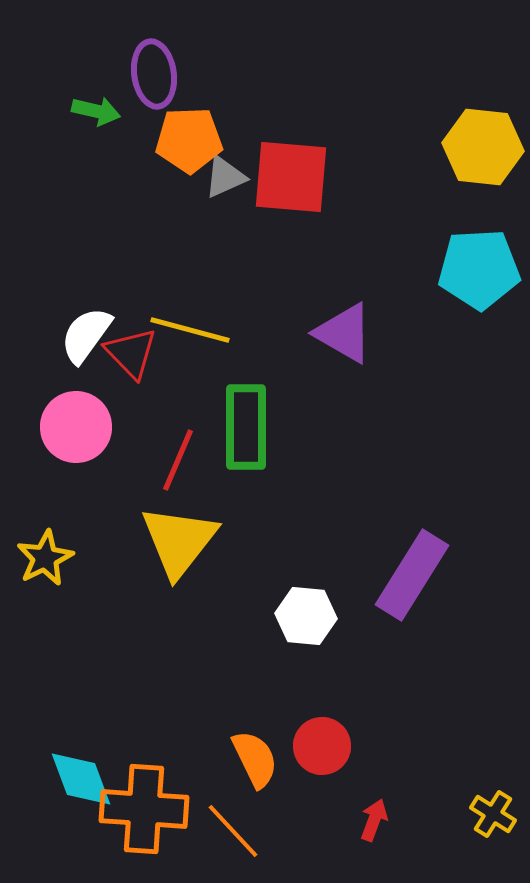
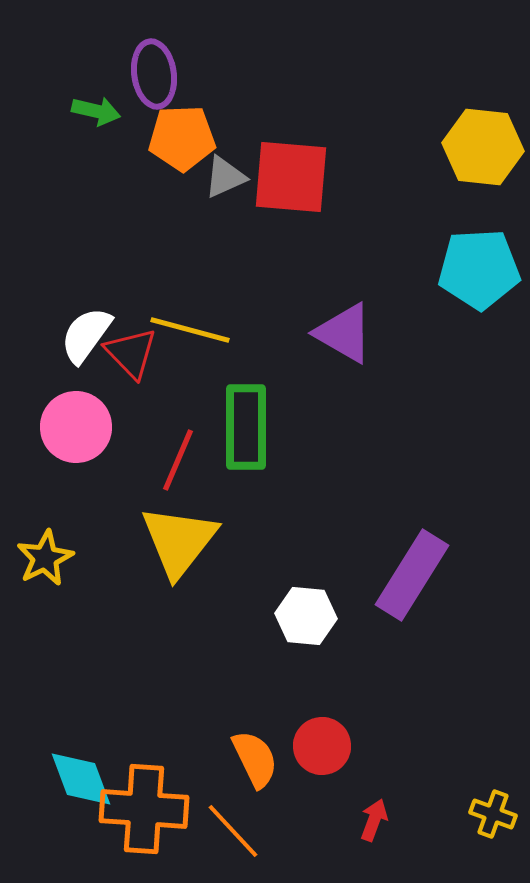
orange pentagon: moved 7 px left, 2 px up
yellow cross: rotated 12 degrees counterclockwise
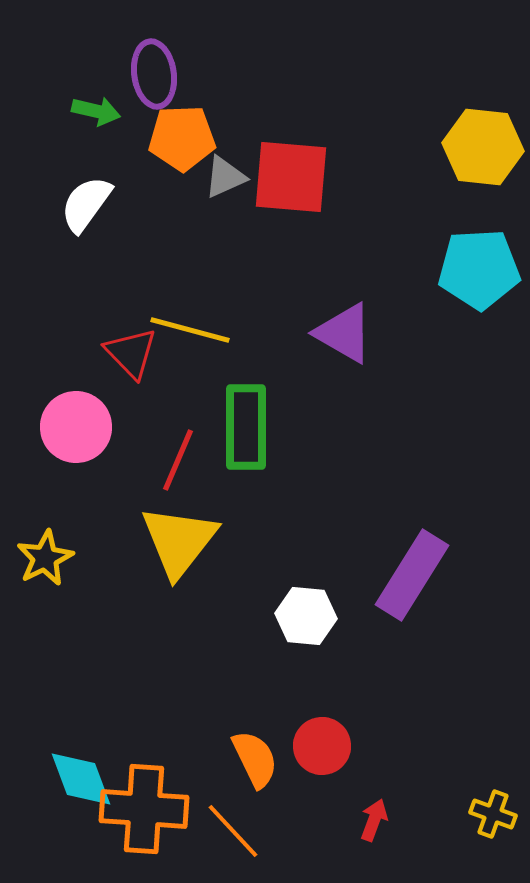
white semicircle: moved 131 px up
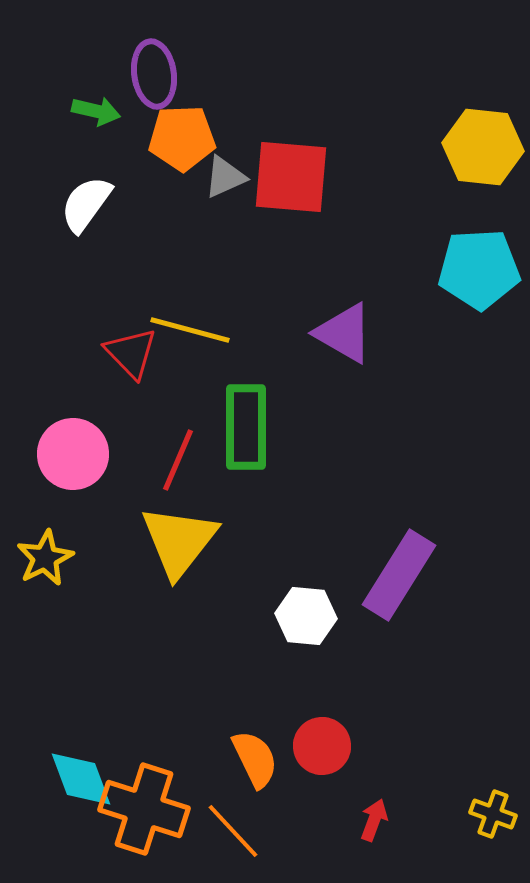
pink circle: moved 3 px left, 27 px down
purple rectangle: moved 13 px left
orange cross: rotated 14 degrees clockwise
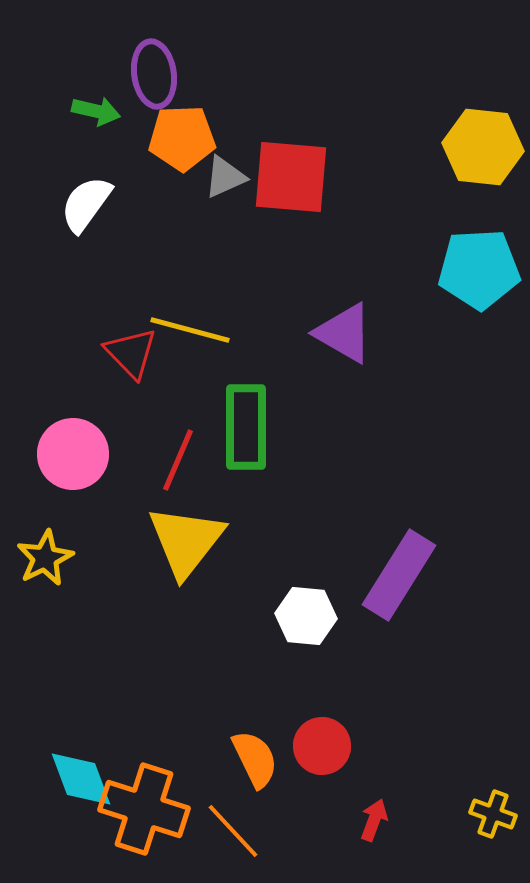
yellow triangle: moved 7 px right
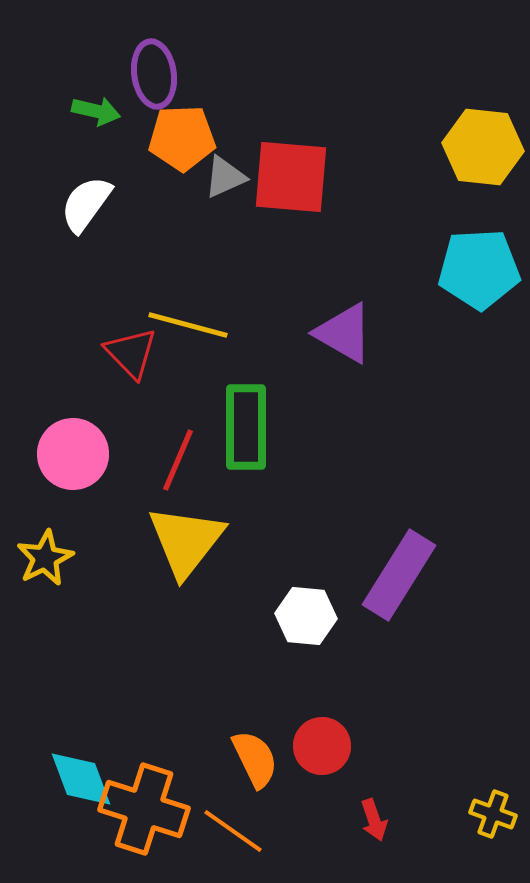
yellow line: moved 2 px left, 5 px up
red arrow: rotated 141 degrees clockwise
orange line: rotated 12 degrees counterclockwise
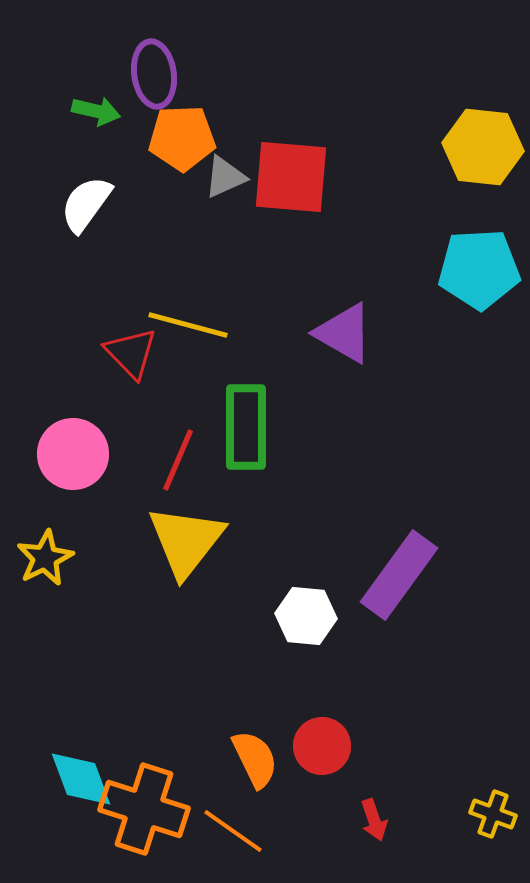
purple rectangle: rotated 4 degrees clockwise
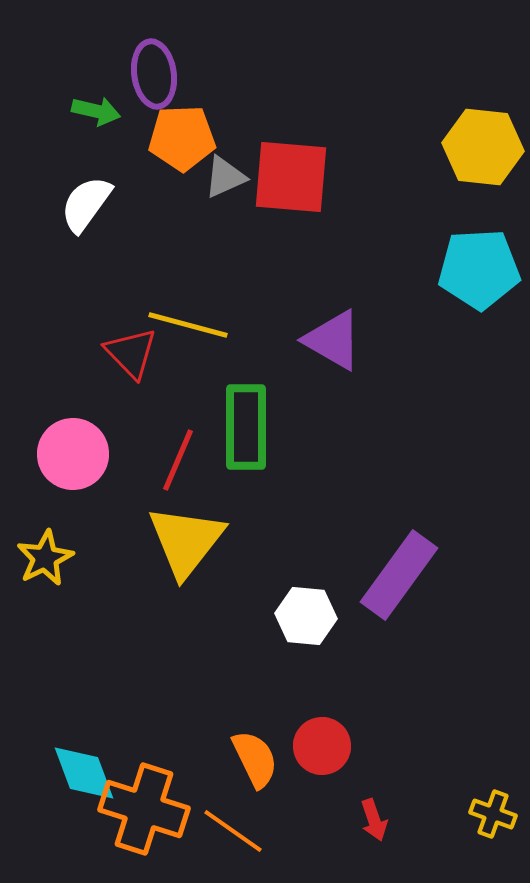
purple triangle: moved 11 px left, 7 px down
cyan diamond: moved 3 px right, 6 px up
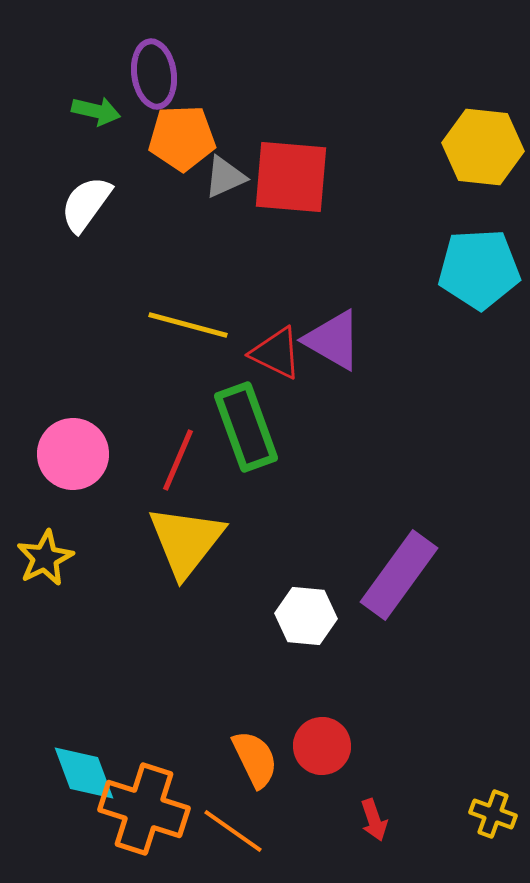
red triangle: moved 145 px right; rotated 20 degrees counterclockwise
green rectangle: rotated 20 degrees counterclockwise
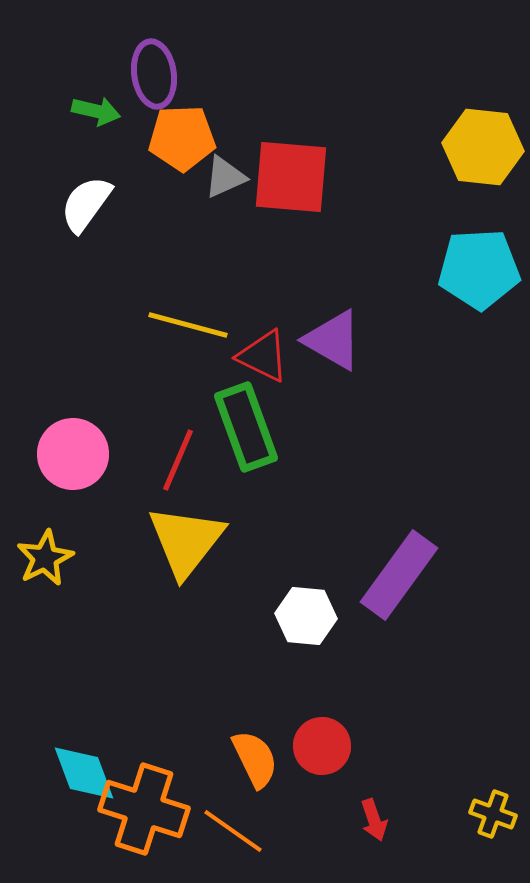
red triangle: moved 13 px left, 3 px down
